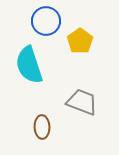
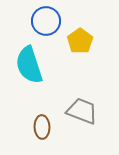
gray trapezoid: moved 9 px down
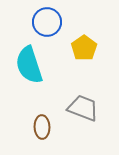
blue circle: moved 1 px right, 1 px down
yellow pentagon: moved 4 px right, 7 px down
gray trapezoid: moved 1 px right, 3 px up
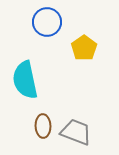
cyan semicircle: moved 4 px left, 15 px down; rotated 6 degrees clockwise
gray trapezoid: moved 7 px left, 24 px down
brown ellipse: moved 1 px right, 1 px up
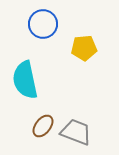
blue circle: moved 4 px left, 2 px down
yellow pentagon: rotated 30 degrees clockwise
brown ellipse: rotated 40 degrees clockwise
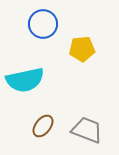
yellow pentagon: moved 2 px left, 1 px down
cyan semicircle: rotated 90 degrees counterclockwise
gray trapezoid: moved 11 px right, 2 px up
